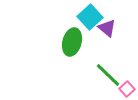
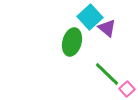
green line: moved 1 px left, 1 px up
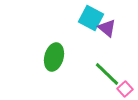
cyan square: moved 1 px right, 1 px down; rotated 20 degrees counterclockwise
green ellipse: moved 18 px left, 15 px down
pink square: moved 2 px left
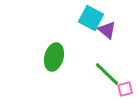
purple triangle: moved 2 px down
pink square: rotated 28 degrees clockwise
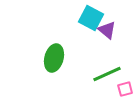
green ellipse: moved 1 px down
green line: rotated 68 degrees counterclockwise
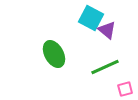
green ellipse: moved 4 px up; rotated 44 degrees counterclockwise
green line: moved 2 px left, 7 px up
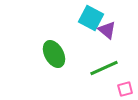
green line: moved 1 px left, 1 px down
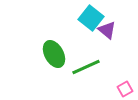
cyan square: rotated 10 degrees clockwise
green line: moved 18 px left, 1 px up
pink square: rotated 14 degrees counterclockwise
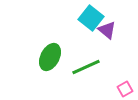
green ellipse: moved 4 px left, 3 px down; rotated 56 degrees clockwise
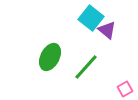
green line: rotated 24 degrees counterclockwise
